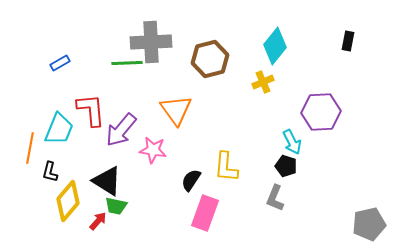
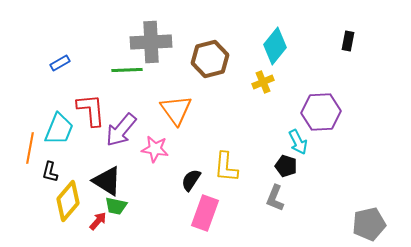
green line: moved 7 px down
cyan arrow: moved 6 px right
pink star: moved 2 px right, 1 px up
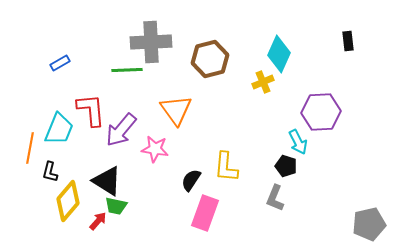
black rectangle: rotated 18 degrees counterclockwise
cyan diamond: moved 4 px right, 8 px down; rotated 15 degrees counterclockwise
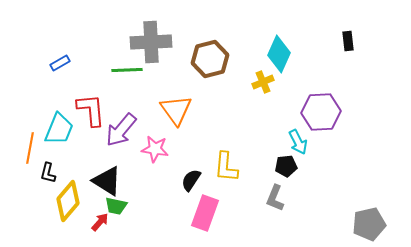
black pentagon: rotated 25 degrees counterclockwise
black L-shape: moved 2 px left, 1 px down
red arrow: moved 2 px right, 1 px down
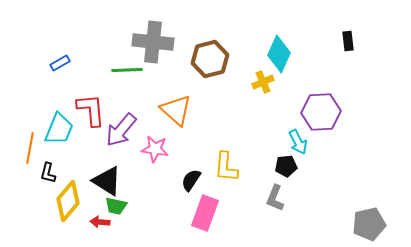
gray cross: moved 2 px right; rotated 9 degrees clockwise
orange triangle: rotated 12 degrees counterclockwise
red arrow: rotated 126 degrees counterclockwise
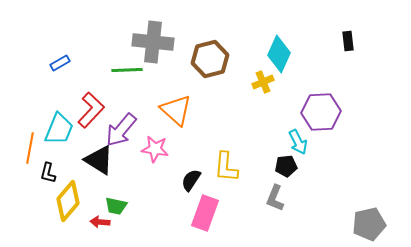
red L-shape: rotated 48 degrees clockwise
black triangle: moved 8 px left, 21 px up
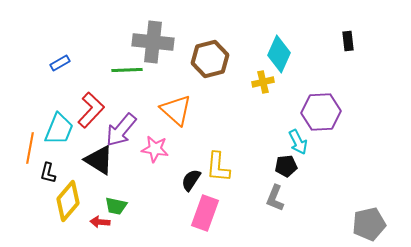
yellow cross: rotated 10 degrees clockwise
yellow L-shape: moved 8 px left
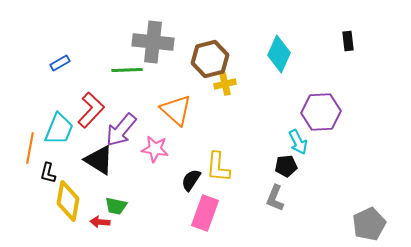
yellow cross: moved 38 px left, 2 px down
yellow diamond: rotated 30 degrees counterclockwise
gray pentagon: rotated 12 degrees counterclockwise
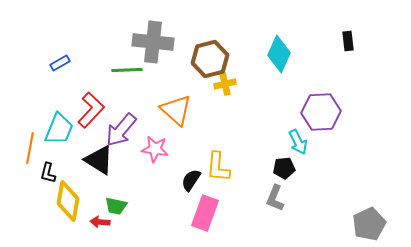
black pentagon: moved 2 px left, 2 px down
